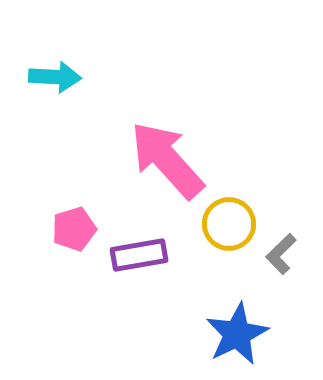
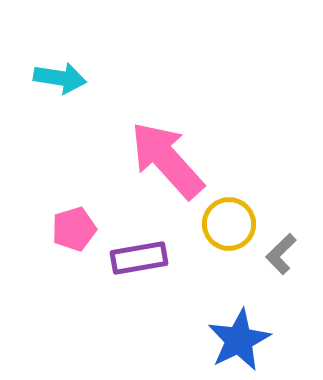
cyan arrow: moved 5 px right, 1 px down; rotated 6 degrees clockwise
purple rectangle: moved 3 px down
blue star: moved 2 px right, 6 px down
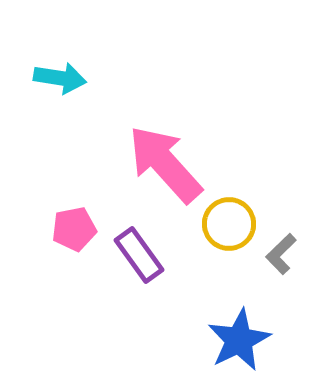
pink arrow: moved 2 px left, 4 px down
pink pentagon: rotated 6 degrees clockwise
purple rectangle: moved 3 px up; rotated 64 degrees clockwise
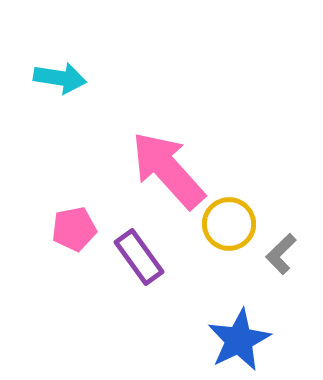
pink arrow: moved 3 px right, 6 px down
purple rectangle: moved 2 px down
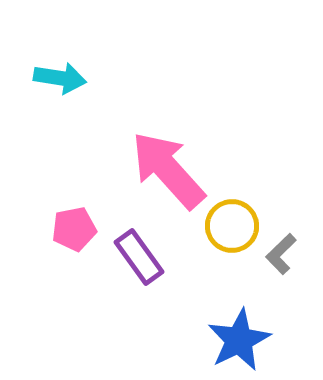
yellow circle: moved 3 px right, 2 px down
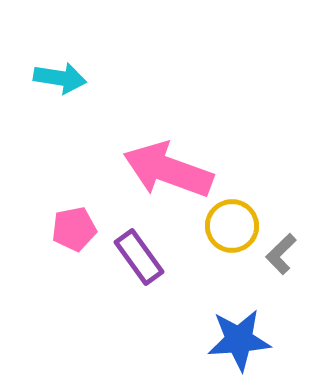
pink arrow: rotated 28 degrees counterclockwise
blue star: rotated 22 degrees clockwise
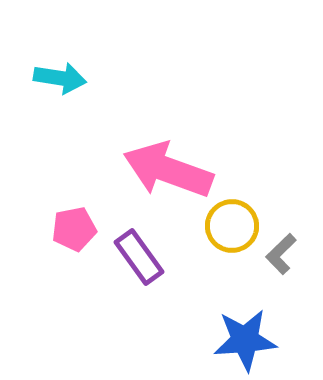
blue star: moved 6 px right
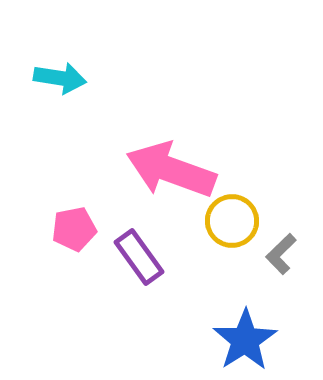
pink arrow: moved 3 px right
yellow circle: moved 5 px up
blue star: rotated 28 degrees counterclockwise
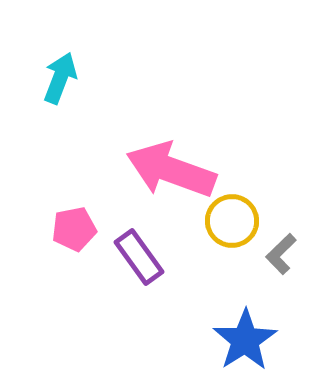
cyan arrow: rotated 78 degrees counterclockwise
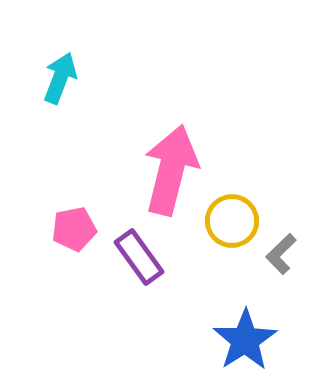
pink arrow: rotated 84 degrees clockwise
